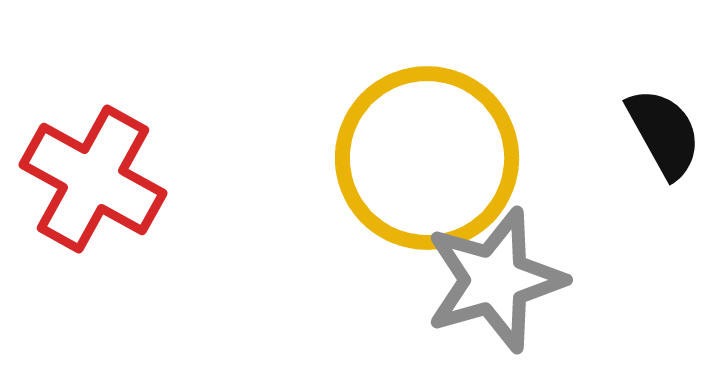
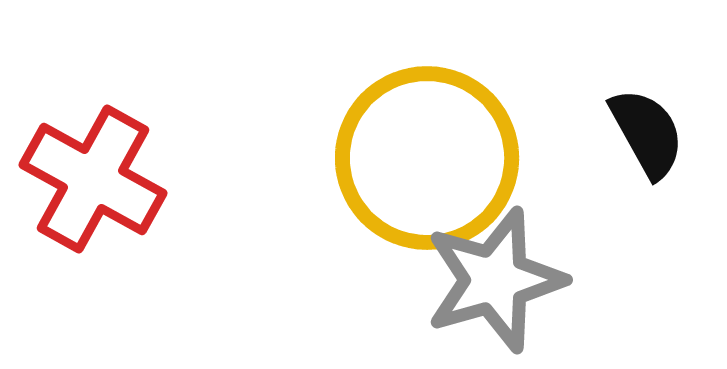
black semicircle: moved 17 px left
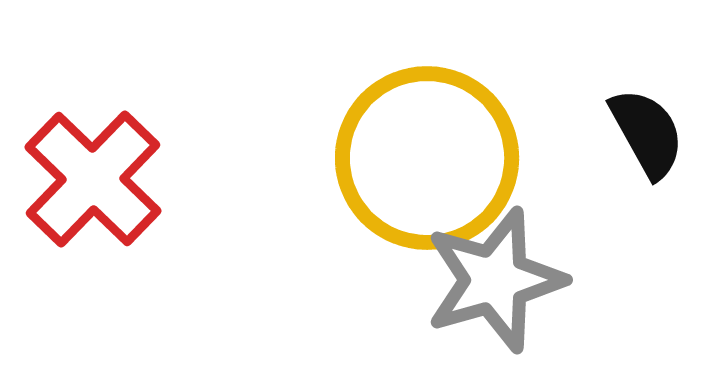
red cross: rotated 15 degrees clockwise
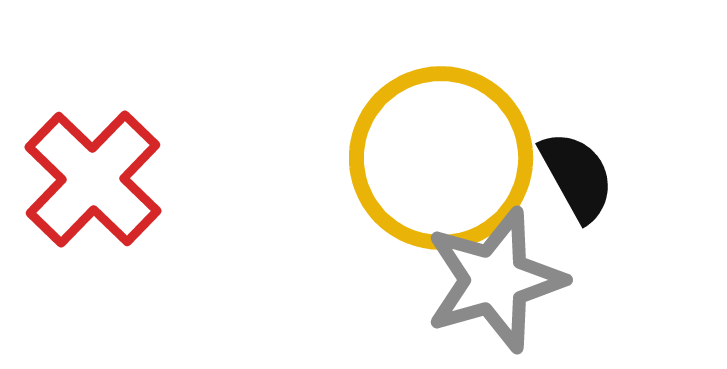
black semicircle: moved 70 px left, 43 px down
yellow circle: moved 14 px right
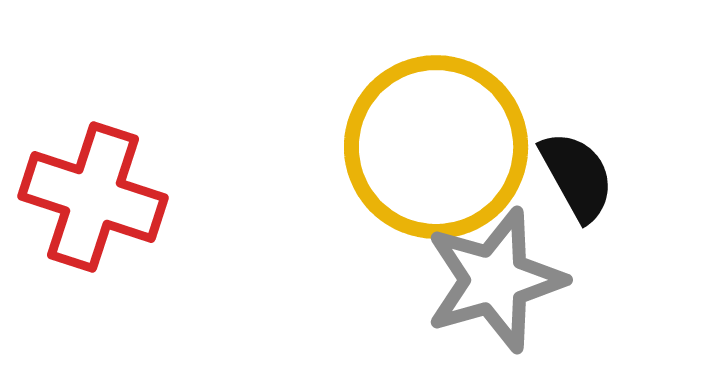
yellow circle: moved 5 px left, 11 px up
red cross: moved 18 px down; rotated 26 degrees counterclockwise
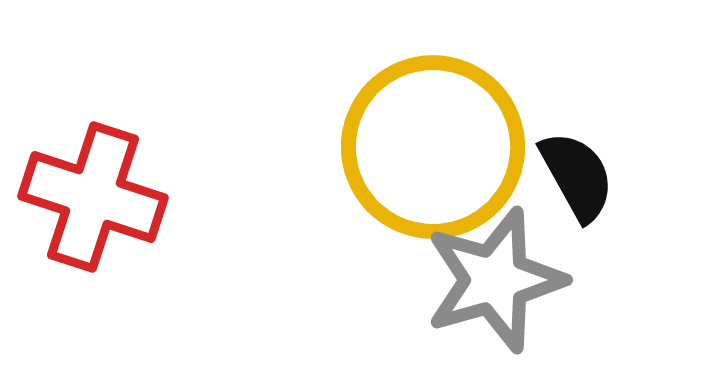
yellow circle: moved 3 px left
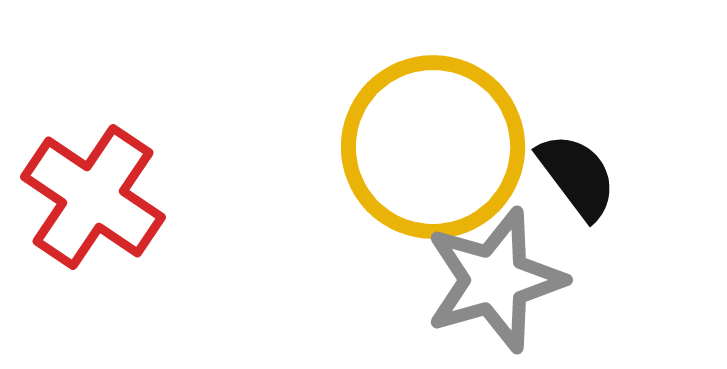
black semicircle: rotated 8 degrees counterclockwise
red cross: rotated 16 degrees clockwise
